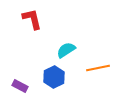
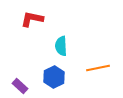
red L-shape: rotated 65 degrees counterclockwise
cyan semicircle: moved 5 px left, 4 px up; rotated 60 degrees counterclockwise
purple rectangle: rotated 14 degrees clockwise
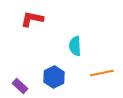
cyan semicircle: moved 14 px right
orange line: moved 4 px right, 5 px down
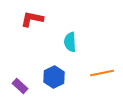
cyan semicircle: moved 5 px left, 4 px up
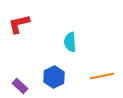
red L-shape: moved 13 px left, 5 px down; rotated 25 degrees counterclockwise
orange line: moved 3 px down
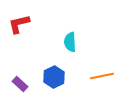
purple rectangle: moved 2 px up
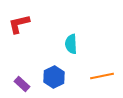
cyan semicircle: moved 1 px right, 2 px down
purple rectangle: moved 2 px right
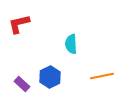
blue hexagon: moved 4 px left
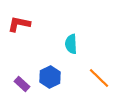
red L-shape: rotated 25 degrees clockwise
orange line: moved 3 px left, 2 px down; rotated 55 degrees clockwise
